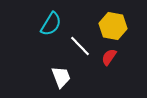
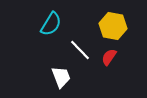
white line: moved 4 px down
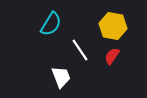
white line: rotated 10 degrees clockwise
red semicircle: moved 3 px right, 1 px up
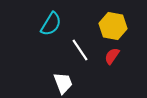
white trapezoid: moved 2 px right, 6 px down
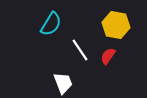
yellow hexagon: moved 3 px right, 1 px up
red semicircle: moved 4 px left
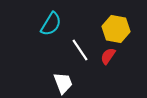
yellow hexagon: moved 4 px down
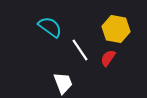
cyan semicircle: moved 1 px left, 3 px down; rotated 85 degrees counterclockwise
red semicircle: moved 2 px down
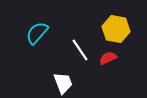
cyan semicircle: moved 13 px left, 6 px down; rotated 85 degrees counterclockwise
red semicircle: rotated 30 degrees clockwise
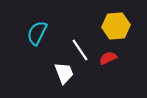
yellow hexagon: moved 3 px up; rotated 16 degrees counterclockwise
cyan semicircle: rotated 15 degrees counterclockwise
white trapezoid: moved 1 px right, 10 px up
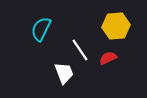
cyan semicircle: moved 4 px right, 4 px up
